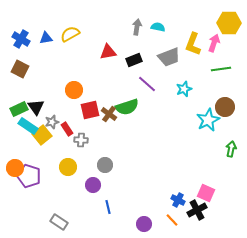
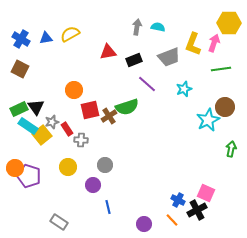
brown cross at (109, 114): moved 2 px down; rotated 21 degrees clockwise
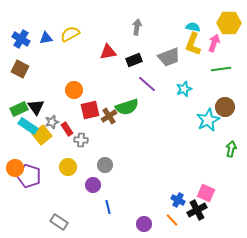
cyan semicircle at (158, 27): moved 35 px right
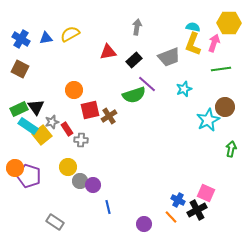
black rectangle at (134, 60): rotated 21 degrees counterclockwise
green semicircle at (127, 107): moved 7 px right, 12 px up
gray circle at (105, 165): moved 25 px left, 16 px down
orange line at (172, 220): moved 1 px left, 3 px up
gray rectangle at (59, 222): moved 4 px left
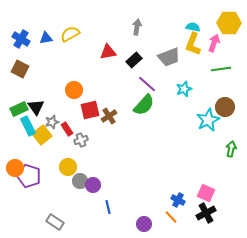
green semicircle at (134, 95): moved 10 px right, 10 px down; rotated 30 degrees counterclockwise
cyan rectangle at (28, 126): rotated 30 degrees clockwise
gray cross at (81, 140): rotated 24 degrees counterclockwise
black cross at (197, 210): moved 9 px right, 3 px down
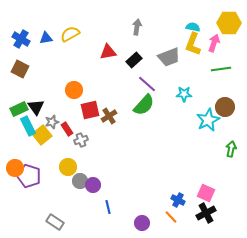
cyan star at (184, 89): moved 5 px down; rotated 21 degrees clockwise
purple circle at (144, 224): moved 2 px left, 1 px up
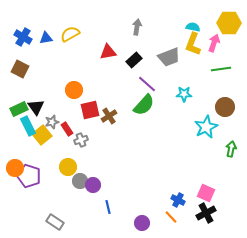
blue cross at (21, 39): moved 2 px right, 2 px up
cyan star at (208, 120): moved 2 px left, 7 px down
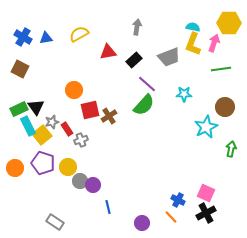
yellow semicircle at (70, 34): moved 9 px right
purple pentagon at (29, 176): moved 14 px right, 13 px up
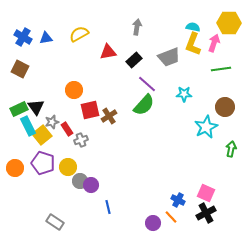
purple circle at (93, 185): moved 2 px left
purple circle at (142, 223): moved 11 px right
